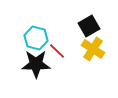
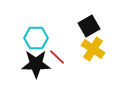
cyan hexagon: rotated 15 degrees counterclockwise
red line: moved 6 px down
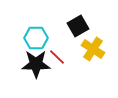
black square: moved 11 px left
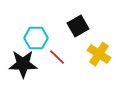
yellow cross: moved 6 px right, 5 px down
black star: moved 13 px left
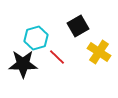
cyan hexagon: rotated 15 degrees counterclockwise
yellow cross: moved 2 px up
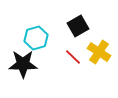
red line: moved 16 px right
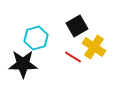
black square: moved 1 px left
yellow cross: moved 5 px left, 5 px up
red line: rotated 12 degrees counterclockwise
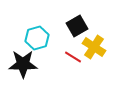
cyan hexagon: moved 1 px right
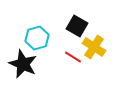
black square: rotated 30 degrees counterclockwise
black star: rotated 24 degrees clockwise
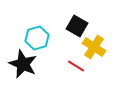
red line: moved 3 px right, 9 px down
